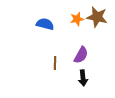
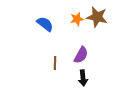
blue semicircle: rotated 24 degrees clockwise
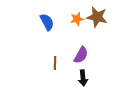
blue semicircle: moved 2 px right, 2 px up; rotated 24 degrees clockwise
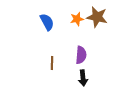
purple semicircle: rotated 24 degrees counterclockwise
brown line: moved 3 px left
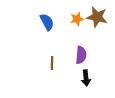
black arrow: moved 3 px right
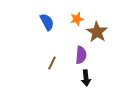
brown star: moved 15 px down; rotated 20 degrees clockwise
brown line: rotated 24 degrees clockwise
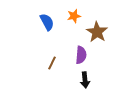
orange star: moved 3 px left, 3 px up
black arrow: moved 1 px left, 2 px down
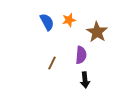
orange star: moved 5 px left, 4 px down
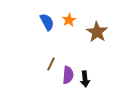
orange star: rotated 16 degrees counterclockwise
purple semicircle: moved 13 px left, 20 px down
brown line: moved 1 px left, 1 px down
black arrow: moved 1 px up
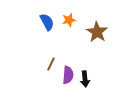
orange star: rotated 16 degrees clockwise
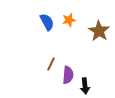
brown star: moved 2 px right, 1 px up
black arrow: moved 7 px down
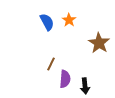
orange star: rotated 24 degrees counterclockwise
brown star: moved 12 px down
purple semicircle: moved 3 px left, 4 px down
